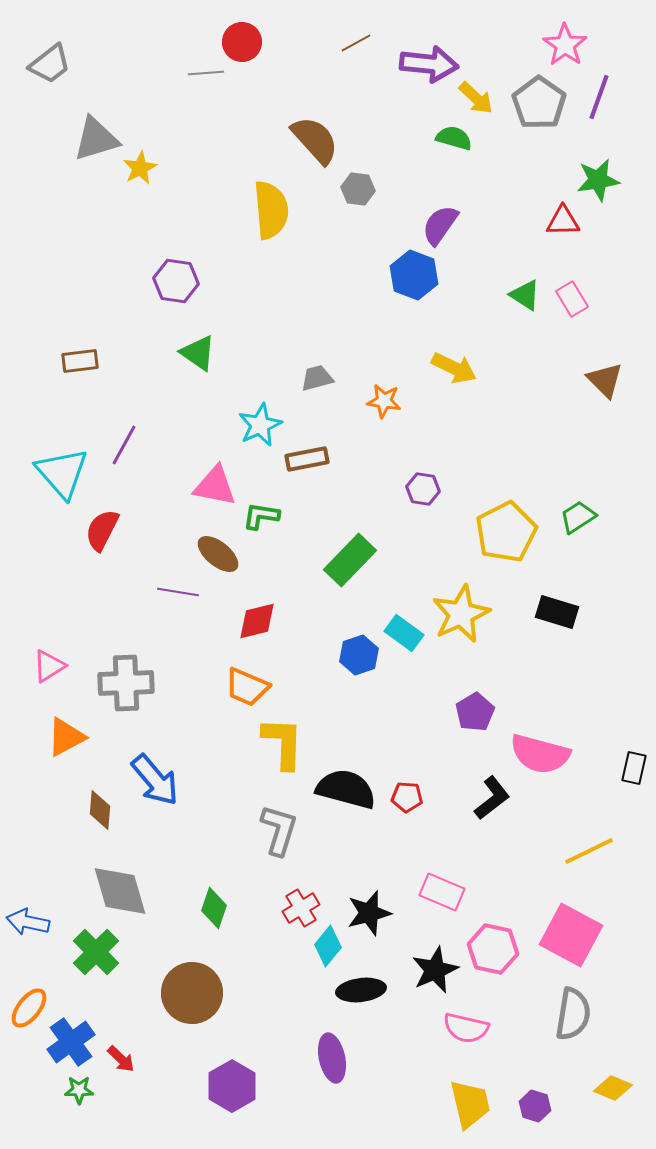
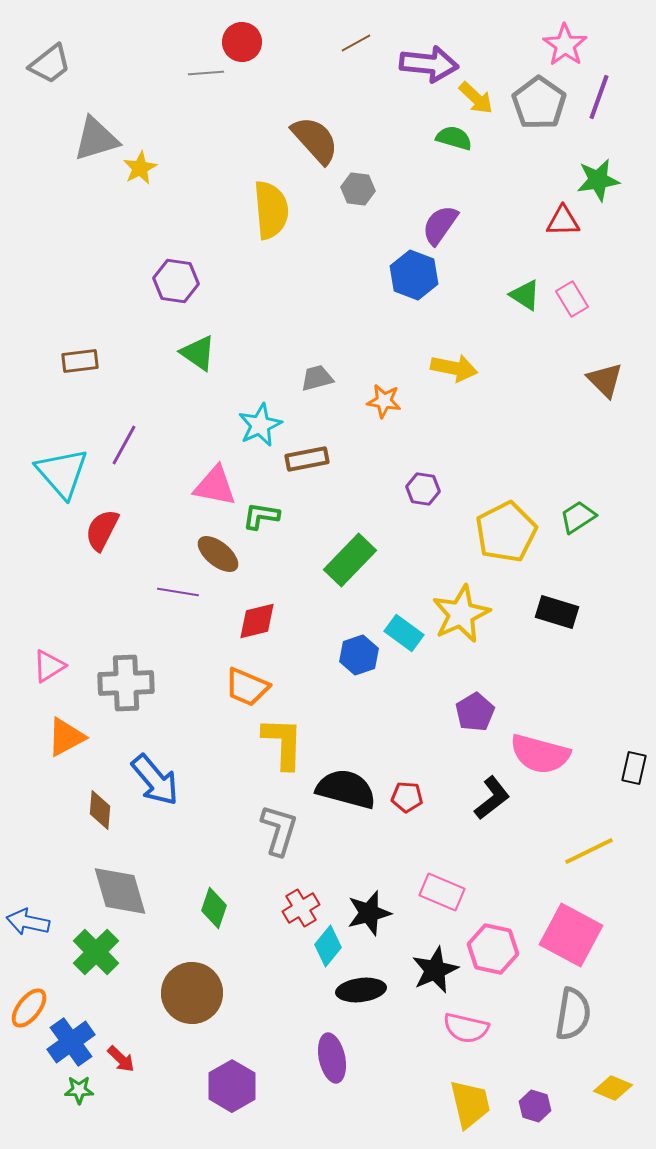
yellow arrow at (454, 368): rotated 15 degrees counterclockwise
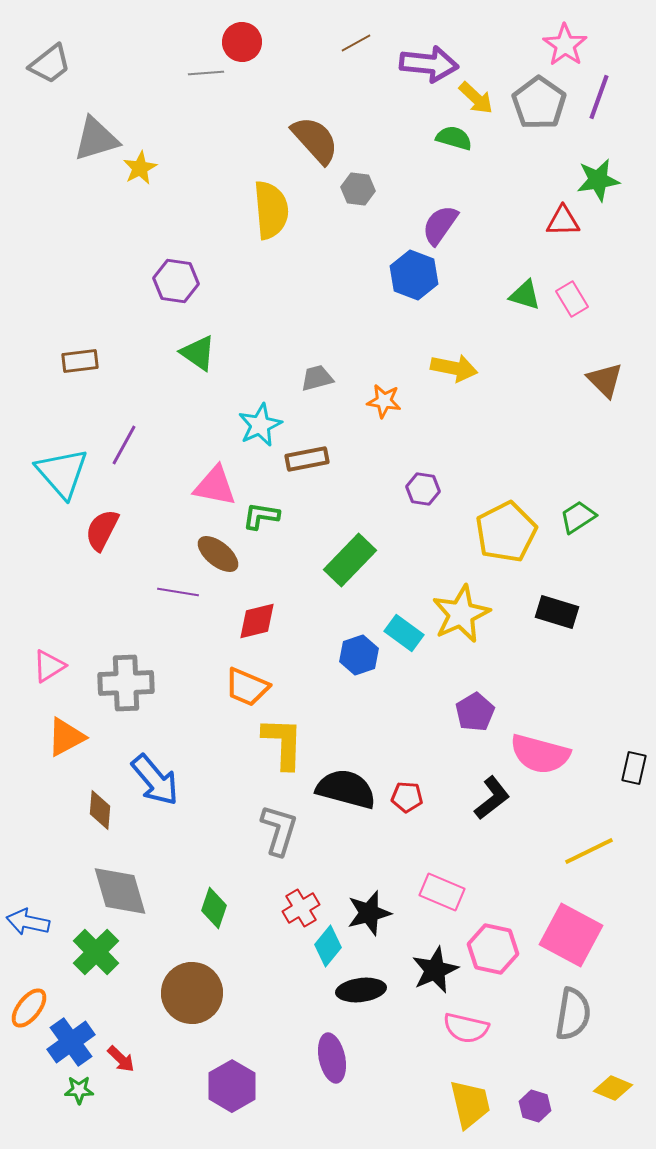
green triangle at (525, 295): rotated 16 degrees counterclockwise
